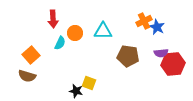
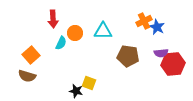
cyan semicircle: moved 1 px right
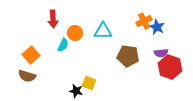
cyan semicircle: moved 2 px right, 2 px down
red hexagon: moved 3 px left, 3 px down; rotated 25 degrees clockwise
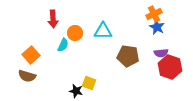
orange cross: moved 10 px right, 7 px up
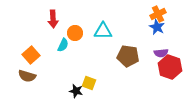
orange cross: moved 4 px right
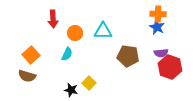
orange cross: rotated 28 degrees clockwise
cyan semicircle: moved 4 px right, 9 px down
yellow square: rotated 24 degrees clockwise
black star: moved 5 px left, 1 px up
